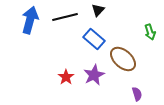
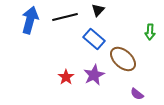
green arrow: rotated 21 degrees clockwise
purple semicircle: rotated 144 degrees clockwise
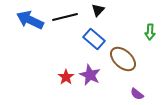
blue arrow: rotated 80 degrees counterclockwise
purple star: moved 4 px left; rotated 20 degrees counterclockwise
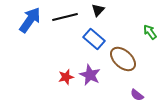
blue arrow: rotated 100 degrees clockwise
green arrow: rotated 140 degrees clockwise
red star: rotated 21 degrees clockwise
purple semicircle: moved 1 px down
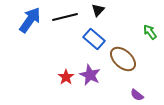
red star: rotated 21 degrees counterclockwise
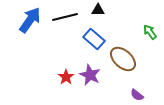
black triangle: rotated 48 degrees clockwise
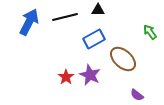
blue arrow: moved 1 px left, 2 px down; rotated 8 degrees counterclockwise
blue rectangle: rotated 70 degrees counterclockwise
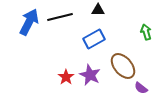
black line: moved 5 px left
green arrow: moved 4 px left; rotated 21 degrees clockwise
brown ellipse: moved 7 px down; rotated 8 degrees clockwise
purple semicircle: moved 4 px right, 7 px up
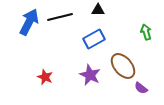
red star: moved 21 px left; rotated 14 degrees counterclockwise
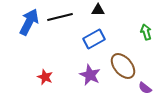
purple semicircle: moved 4 px right
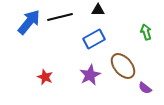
blue arrow: rotated 12 degrees clockwise
purple star: rotated 20 degrees clockwise
